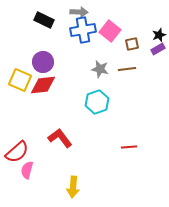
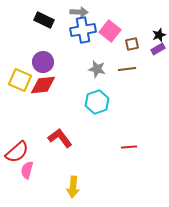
gray star: moved 3 px left
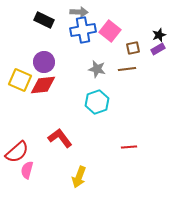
brown square: moved 1 px right, 4 px down
purple circle: moved 1 px right
yellow arrow: moved 6 px right, 10 px up; rotated 15 degrees clockwise
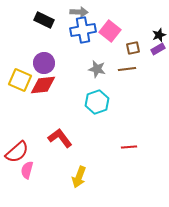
purple circle: moved 1 px down
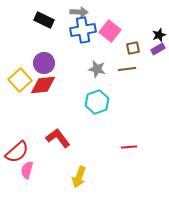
yellow square: rotated 25 degrees clockwise
red L-shape: moved 2 px left
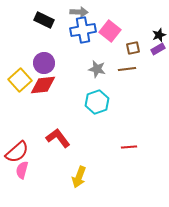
pink semicircle: moved 5 px left
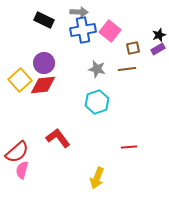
yellow arrow: moved 18 px right, 1 px down
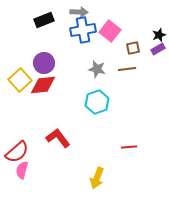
black rectangle: rotated 48 degrees counterclockwise
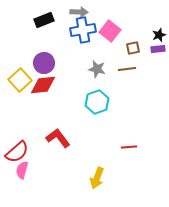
purple rectangle: rotated 24 degrees clockwise
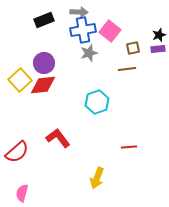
gray star: moved 8 px left, 16 px up; rotated 30 degrees counterclockwise
pink semicircle: moved 23 px down
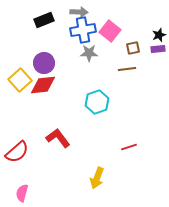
gray star: rotated 18 degrees clockwise
red line: rotated 14 degrees counterclockwise
